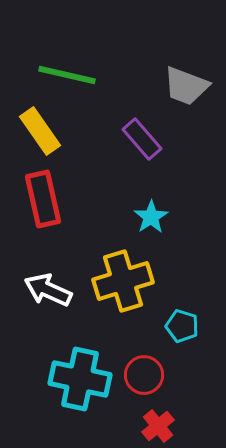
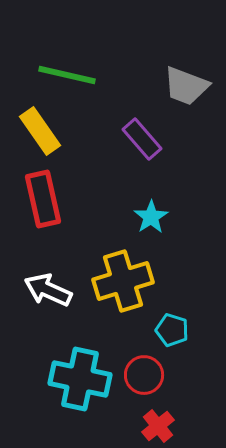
cyan pentagon: moved 10 px left, 4 px down
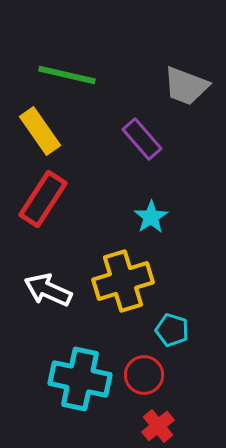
red rectangle: rotated 46 degrees clockwise
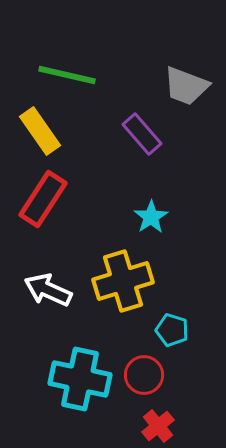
purple rectangle: moved 5 px up
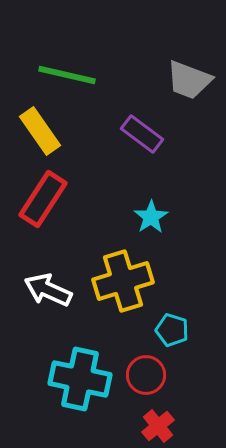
gray trapezoid: moved 3 px right, 6 px up
purple rectangle: rotated 12 degrees counterclockwise
red circle: moved 2 px right
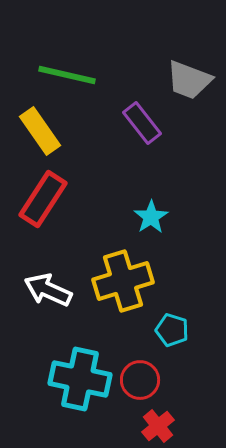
purple rectangle: moved 11 px up; rotated 15 degrees clockwise
red circle: moved 6 px left, 5 px down
